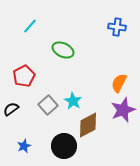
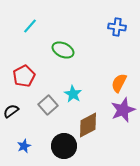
cyan star: moved 7 px up
black semicircle: moved 2 px down
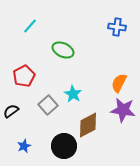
purple star: rotated 30 degrees clockwise
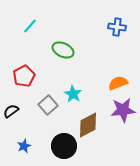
orange semicircle: moved 1 px left; rotated 42 degrees clockwise
purple star: rotated 15 degrees counterclockwise
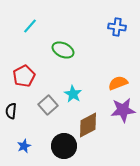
black semicircle: rotated 49 degrees counterclockwise
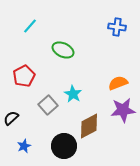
black semicircle: moved 7 px down; rotated 42 degrees clockwise
brown diamond: moved 1 px right, 1 px down
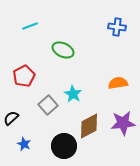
cyan line: rotated 28 degrees clockwise
orange semicircle: rotated 12 degrees clockwise
purple star: moved 13 px down
blue star: moved 2 px up; rotated 24 degrees counterclockwise
